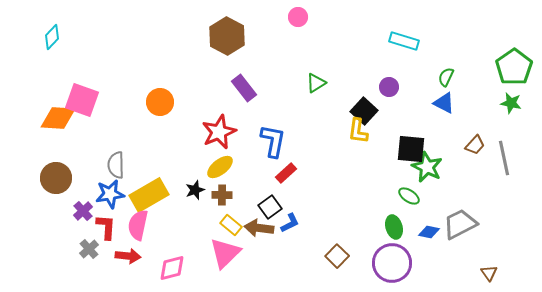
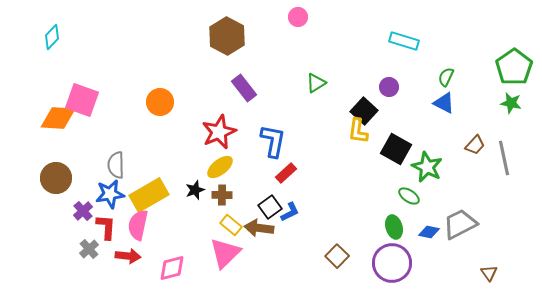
black square at (411, 149): moved 15 px left; rotated 24 degrees clockwise
blue L-shape at (290, 223): moved 11 px up
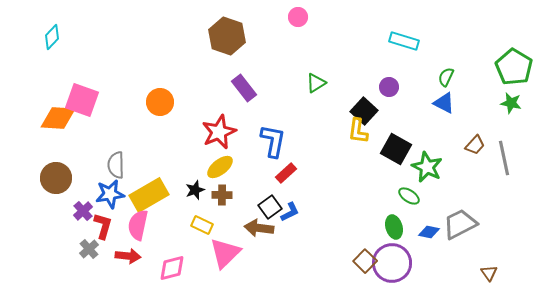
brown hexagon at (227, 36): rotated 9 degrees counterclockwise
green pentagon at (514, 67): rotated 6 degrees counterclockwise
yellow rectangle at (231, 225): moved 29 px left; rotated 15 degrees counterclockwise
red L-shape at (106, 227): moved 3 px left, 1 px up; rotated 12 degrees clockwise
brown square at (337, 256): moved 28 px right, 5 px down
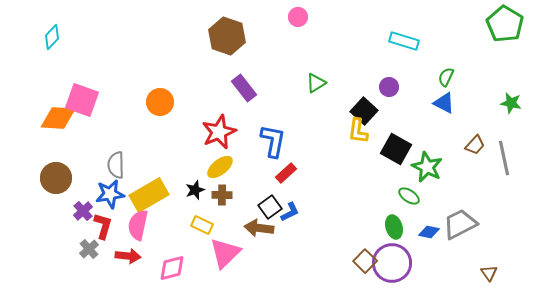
green pentagon at (514, 67): moved 9 px left, 43 px up
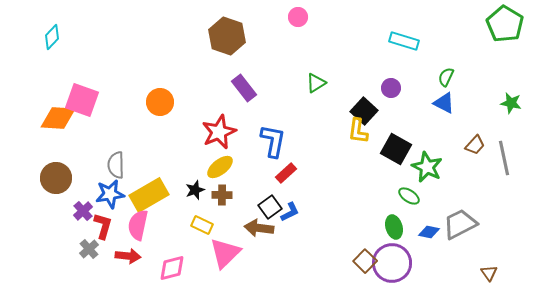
purple circle at (389, 87): moved 2 px right, 1 px down
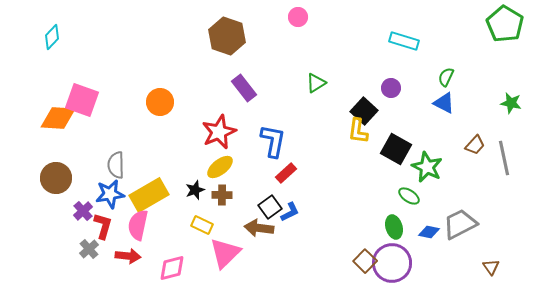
brown triangle at (489, 273): moved 2 px right, 6 px up
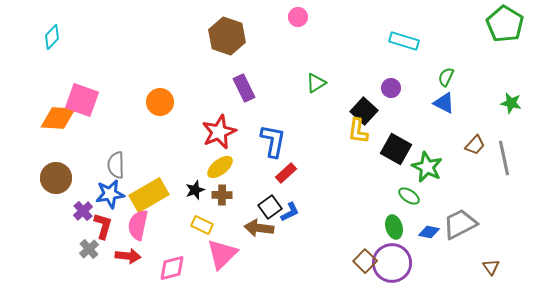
purple rectangle at (244, 88): rotated 12 degrees clockwise
pink triangle at (225, 253): moved 3 px left, 1 px down
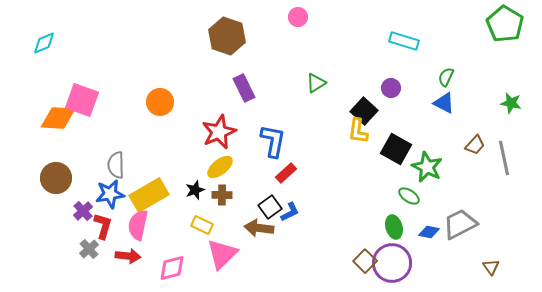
cyan diamond at (52, 37): moved 8 px left, 6 px down; rotated 25 degrees clockwise
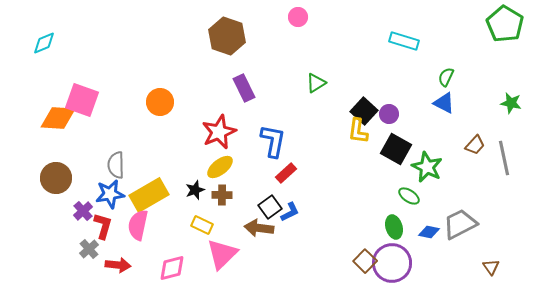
purple circle at (391, 88): moved 2 px left, 26 px down
red arrow at (128, 256): moved 10 px left, 9 px down
